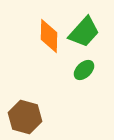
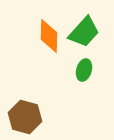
green ellipse: rotated 30 degrees counterclockwise
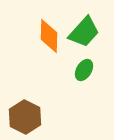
green ellipse: rotated 15 degrees clockwise
brown hexagon: rotated 12 degrees clockwise
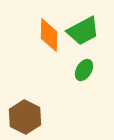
green trapezoid: moved 1 px left, 1 px up; rotated 20 degrees clockwise
orange diamond: moved 1 px up
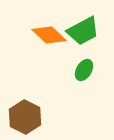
orange diamond: rotated 48 degrees counterclockwise
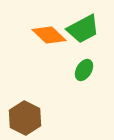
green trapezoid: moved 2 px up
brown hexagon: moved 1 px down
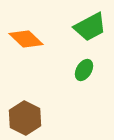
green trapezoid: moved 7 px right, 2 px up
orange diamond: moved 23 px left, 4 px down
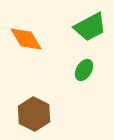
orange diamond: rotated 16 degrees clockwise
brown hexagon: moved 9 px right, 4 px up
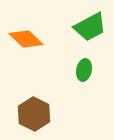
orange diamond: rotated 16 degrees counterclockwise
green ellipse: rotated 20 degrees counterclockwise
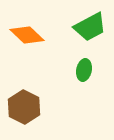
orange diamond: moved 1 px right, 4 px up
brown hexagon: moved 10 px left, 7 px up
